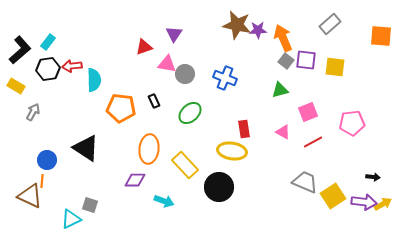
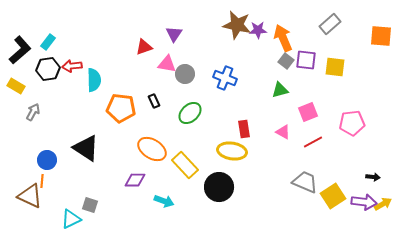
orange ellipse at (149, 149): moved 3 px right; rotated 64 degrees counterclockwise
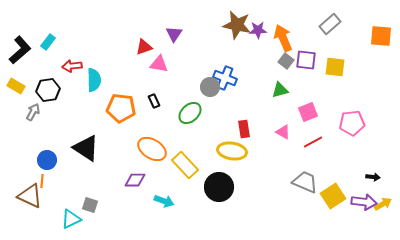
pink triangle at (167, 64): moved 8 px left
black hexagon at (48, 69): moved 21 px down
gray circle at (185, 74): moved 25 px right, 13 px down
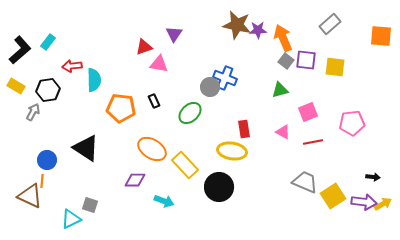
red line at (313, 142): rotated 18 degrees clockwise
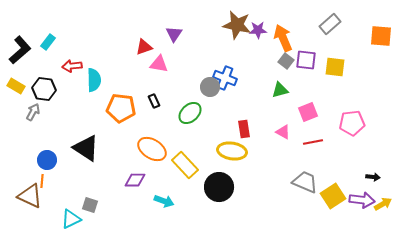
black hexagon at (48, 90): moved 4 px left, 1 px up; rotated 15 degrees clockwise
purple arrow at (364, 202): moved 2 px left, 2 px up
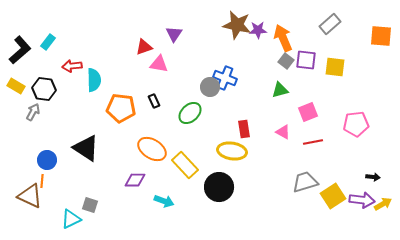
pink pentagon at (352, 123): moved 4 px right, 1 px down
gray trapezoid at (305, 182): rotated 40 degrees counterclockwise
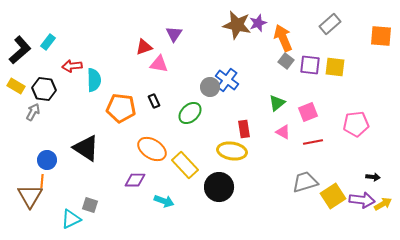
purple star at (258, 30): moved 7 px up; rotated 18 degrees counterclockwise
purple square at (306, 60): moved 4 px right, 5 px down
blue cross at (225, 78): moved 2 px right, 2 px down; rotated 15 degrees clockwise
green triangle at (280, 90): moved 3 px left, 13 px down; rotated 24 degrees counterclockwise
brown triangle at (30, 196): rotated 36 degrees clockwise
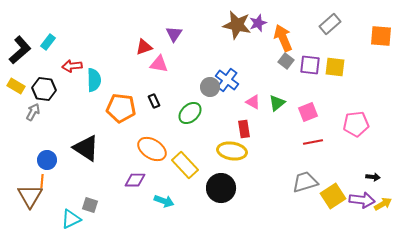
pink triangle at (283, 132): moved 30 px left, 30 px up
black circle at (219, 187): moved 2 px right, 1 px down
